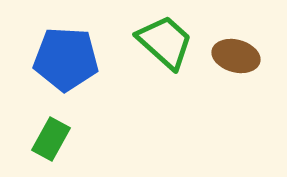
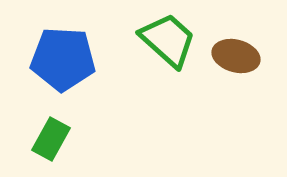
green trapezoid: moved 3 px right, 2 px up
blue pentagon: moved 3 px left
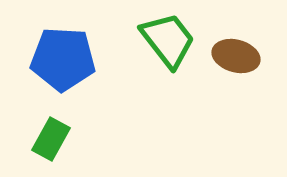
green trapezoid: rotated 10 degrees clockwise
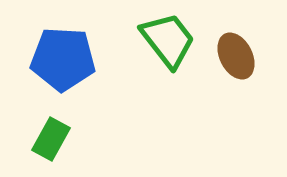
brown ellipse: rotated 48 degrees clockwise
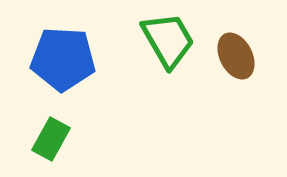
green trapezoid: rotated 8 degrees clockwise
